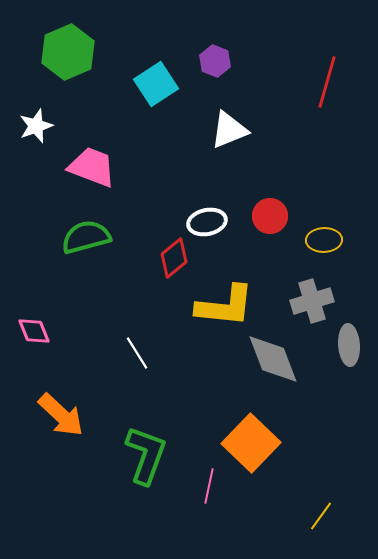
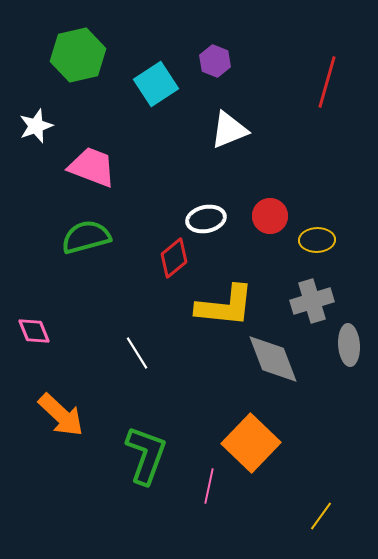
green hexagon: moved 10 px right, 3 px down; rotated 10 degrees clockwise
white ellipse: moved 1 px left, 3 px up
yellow ellipse: moved 7 px left
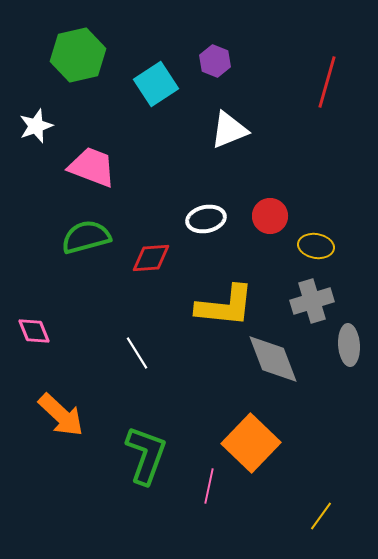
yellow ellipse: moved 1 px left, 6 px down; rotated 12 degrees clockwise
red diamond: moved 23 px left; rotated 36 degrees clockwise
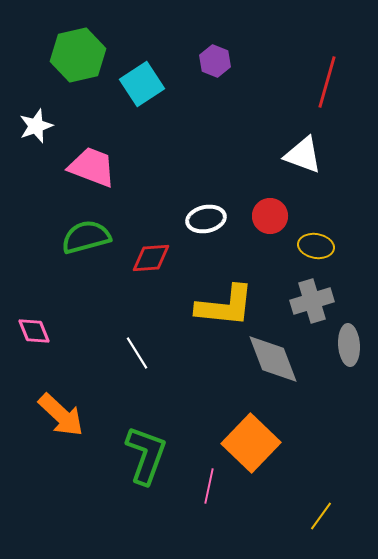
cyan square: moved 14 px left
white triangle: moved 74 px right, 25 px down; rotated 42 degrees clockwise
